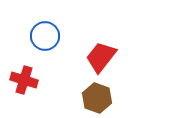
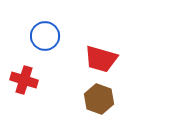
red trapezoid: moved 2 px down; rotated 112 degrees counterclockwise
brown hexagon: moved 2 px right, 1 px down
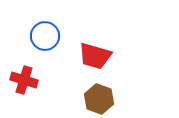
red trapezoid: moved 6 px left, 3 px up
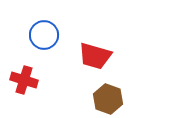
blue circle: moved 1 px left, 1 px up
brown hexagon: moved 9 px right
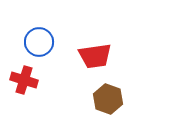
blue circle: moved 5 px left, 7 px down
red trapezoid: rotated 24 degrees counterclockwise
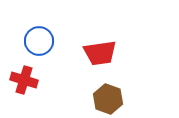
blue circle: moved 1 px up
red trapezoid: moved 5 px right, 3 px up
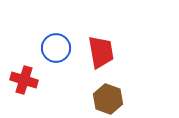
blue circle: moved 17 px right, 7 px down
red trapezoid: moved 1 px right, 1 px up; rotated 92 degrees counterclockwise
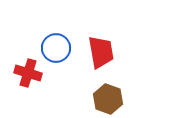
red cross: moved 4 px right, 7 px up
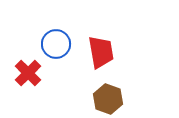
blue circle: moved 4 px up
red cross: rotated 28 degrees clockwise
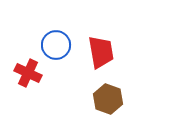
blue circle: moved 1 px down
red cross: rotated 20 degrees counterclockwise
